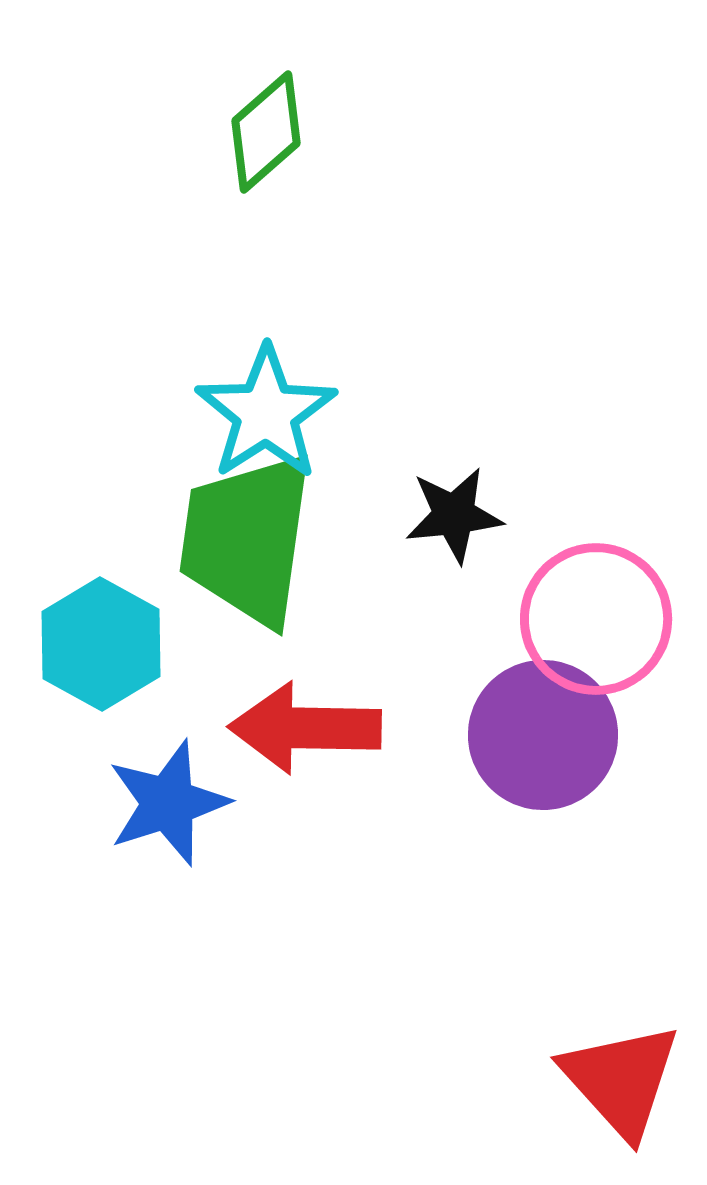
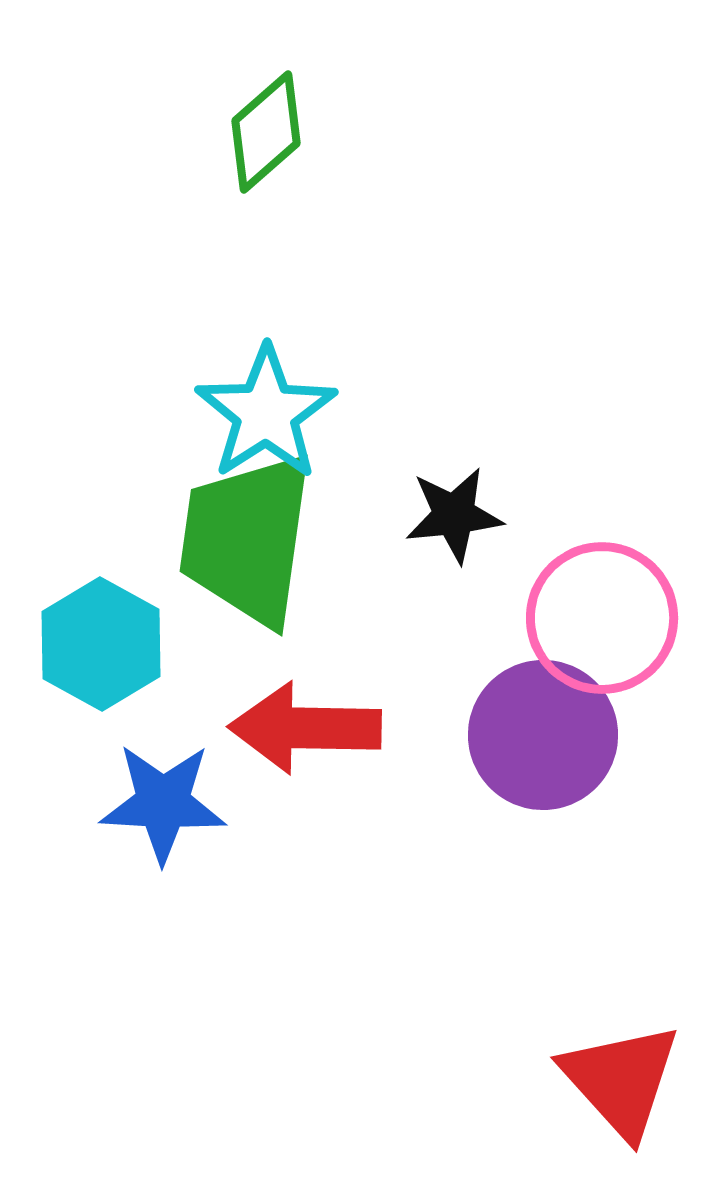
pink circle: moved 6 px right, 1 px up
blue star: moved 5 px left; rotated 21 degrees clockwise
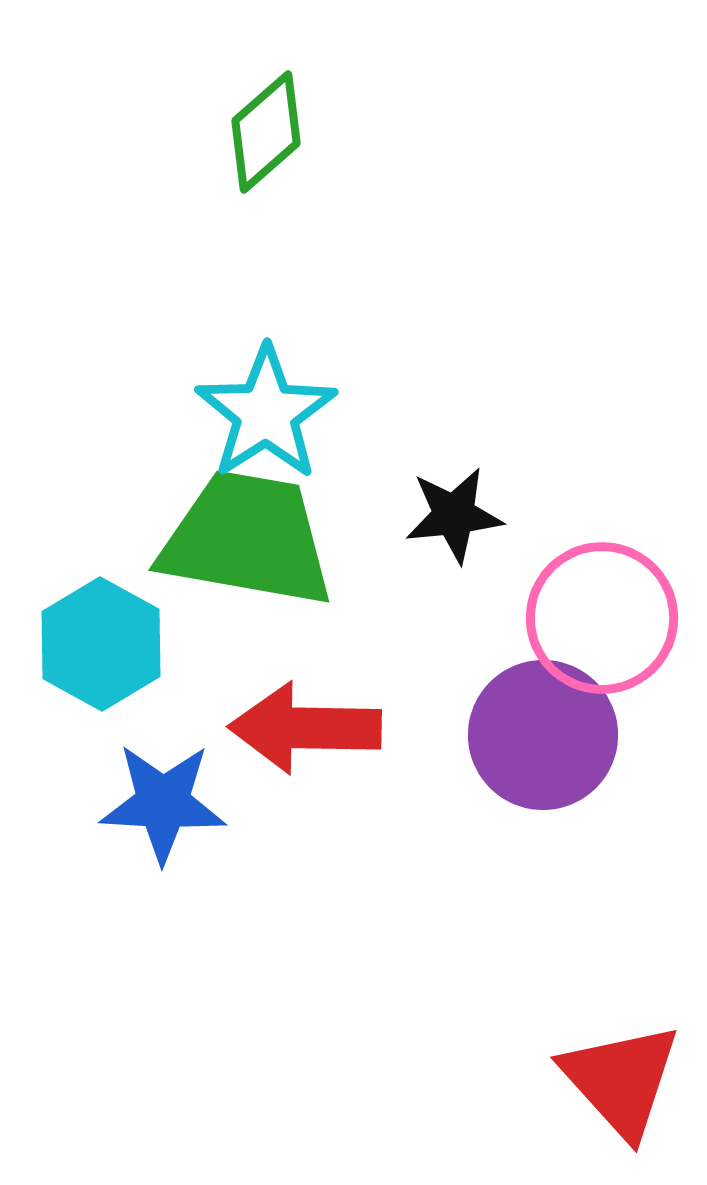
green trapezoid: rotated 92 degrees clockwise
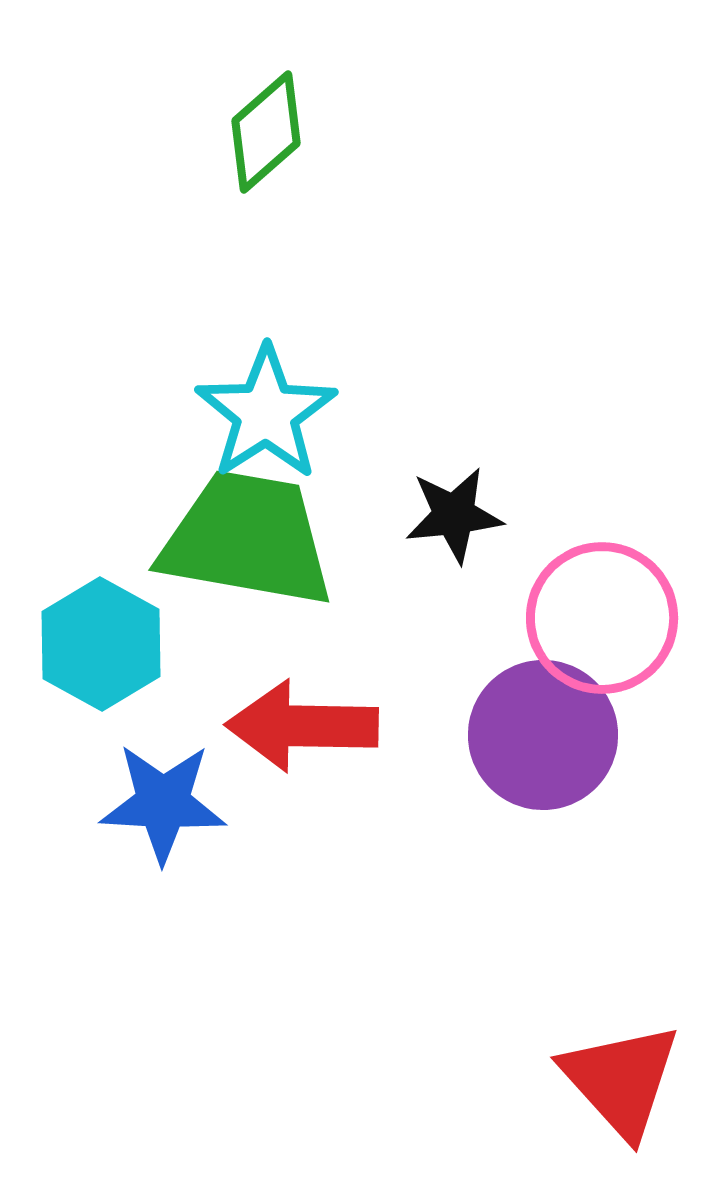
red arrow: moved 3 px left, 2 px up
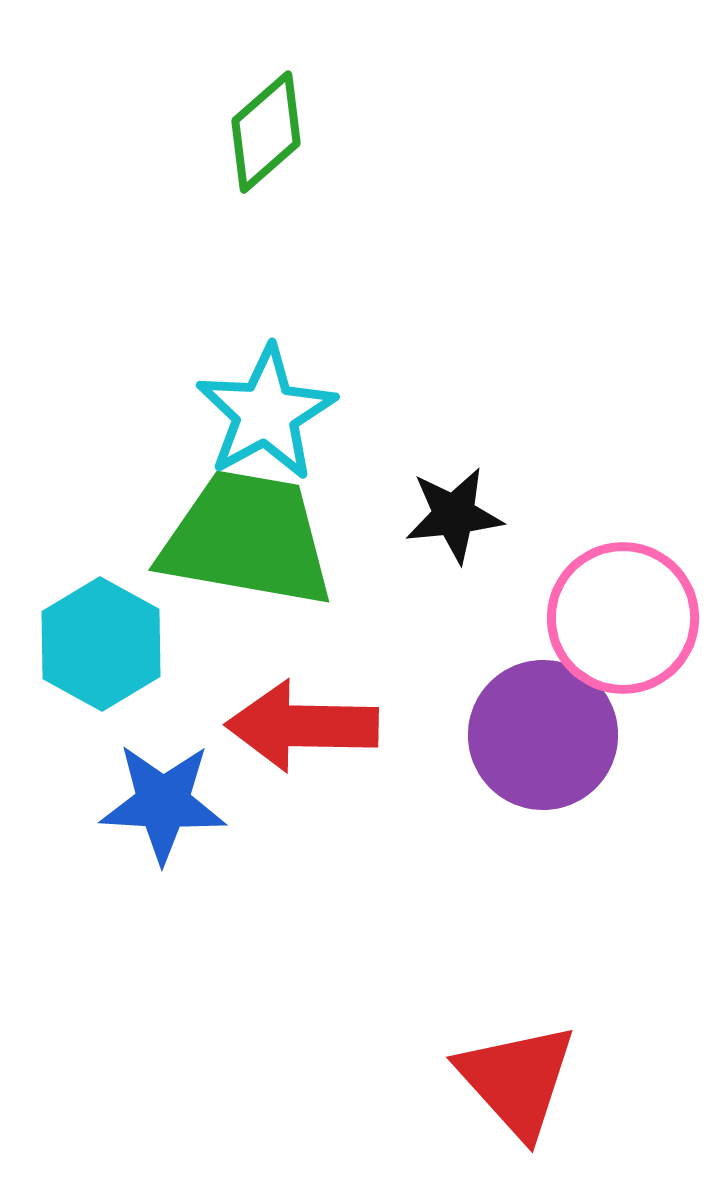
cyan star: rotated 4 degrees clockwise
pink circle: moved 21 px right
red triangle: moved 104 px left
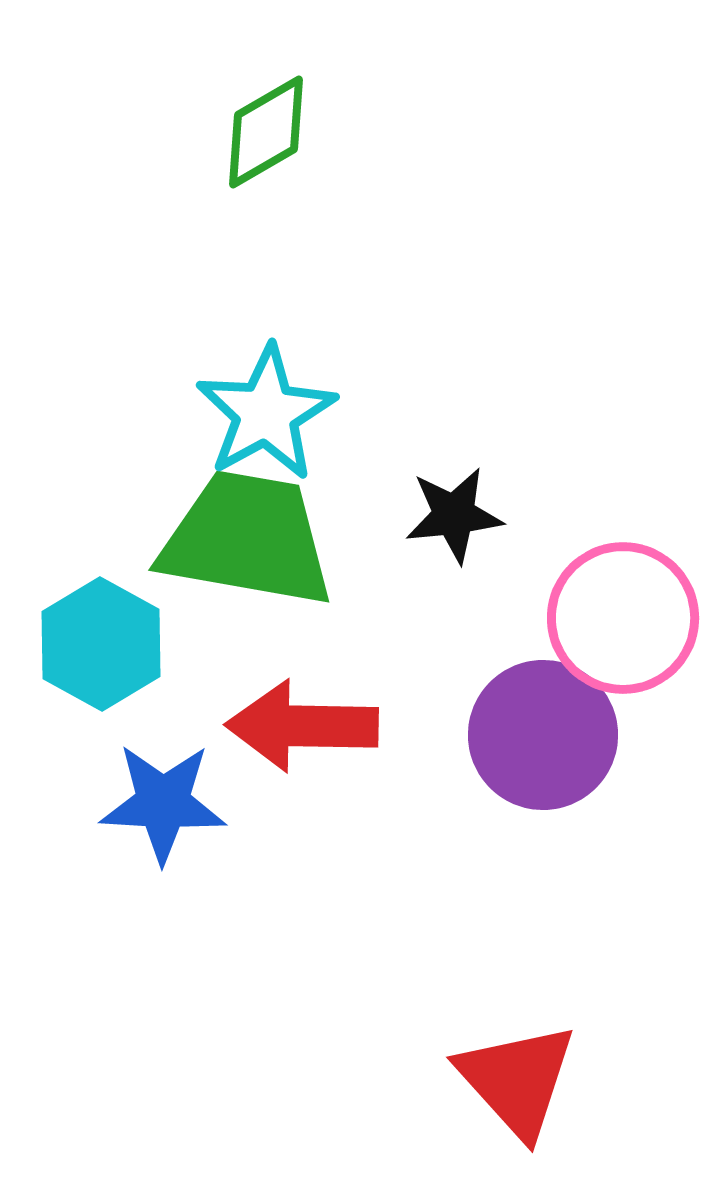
green diamond: rotated 11 degrees clockwise
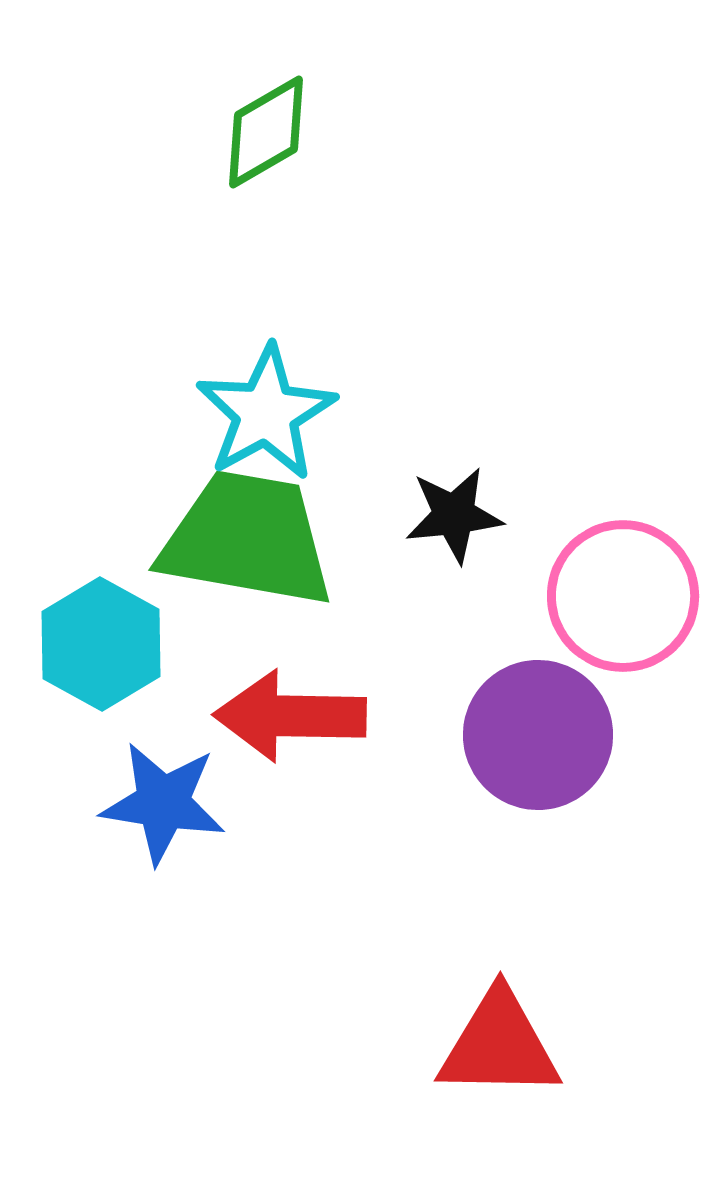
pink circle: moved 22 px up
red arrow: moved 12 px left, 10 px up
purple circle: moved 5 px left
blue star: rotated 6 degrees clockwise
red triangle: moved 18 px left, 35 px up; rotated 47 degrees counterclockwise
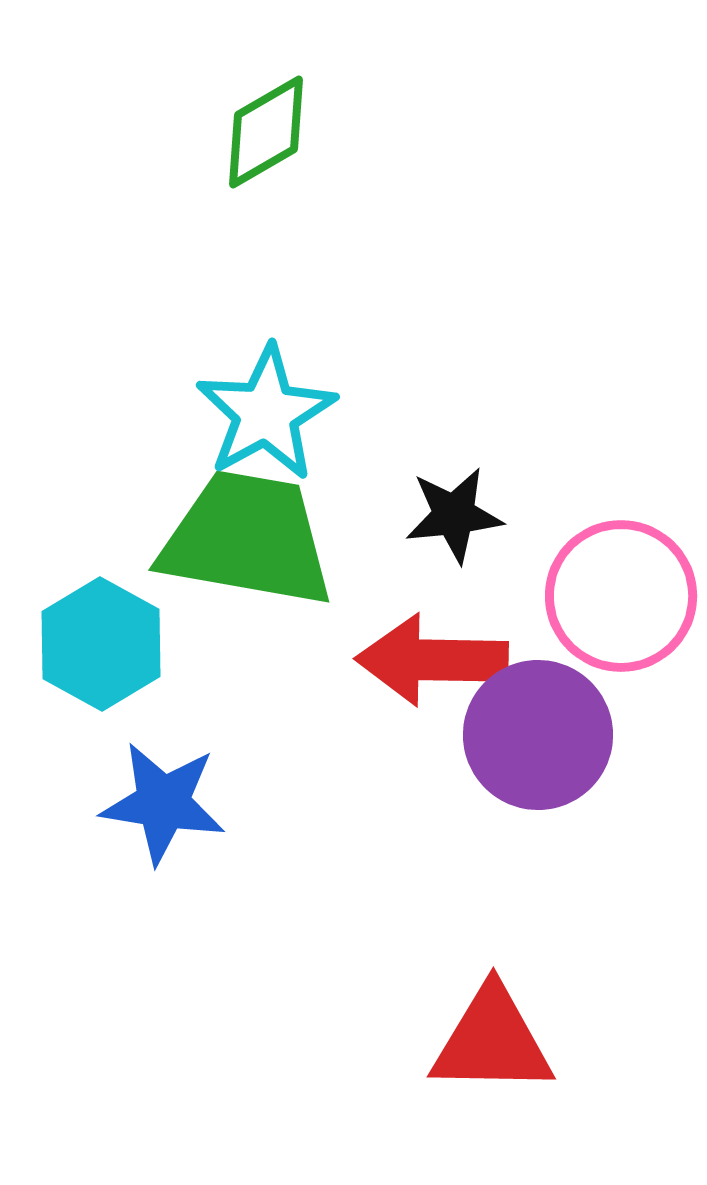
pink circle: moved 2 px left
red arrow: moved 142 px right, 56 px up
red triangle: moved 7 px left, 4 px up
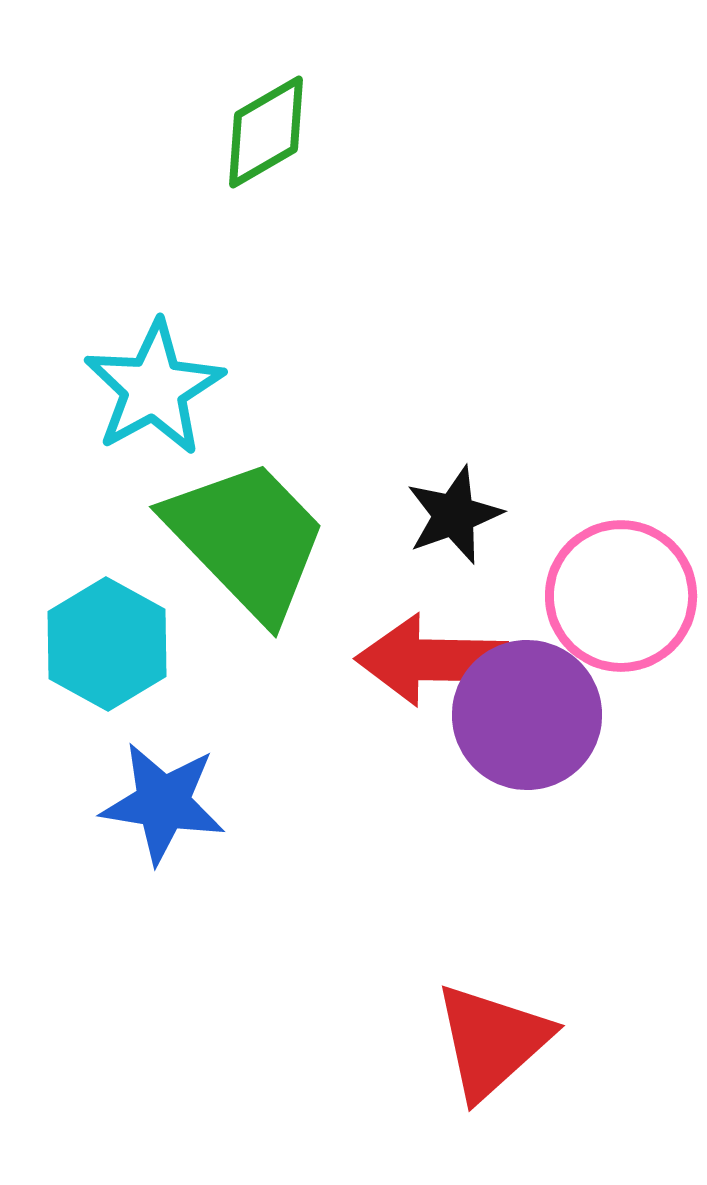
cyan star: moved 112 px left, 25 px up
black star: rotated 14 degrees counterclockwise
green trapezoid: rotated 36 degrees clockwise
cyan hexagon: moved 6 px right
purple circle: moved 11 px left, 20 px up
red triangle: rotated 43 degrees counterclockwise
